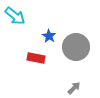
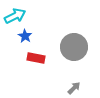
cyan arrow: rotated 65 degrees counterclockwise
blue star: moved 24 px left
gray circle: moved 2 px left
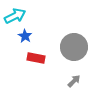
gray arrow: moved 7 px up
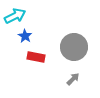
red rectangle: moved 1 px up
gray arrow: moved 1 px left, 2 px up
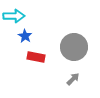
cyan arrow: moved 1 px left; rotated 25 degrees clockwise
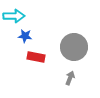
blue star: rotated 24 degrees counterclockwise
gray arrow: moved 3 px left, 1 px up; rotated 24 degrees counterclockwise
